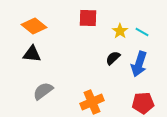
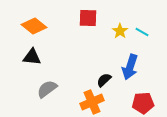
black triangle: moved 3 px down
black semicircle: moved 9 px left, 22 px down
blue arrow: moved 9 px left, 3 px down
gray semicircle: moved 4 px right, 2 px up
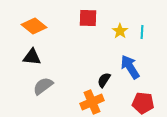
cyan line: rotated 64 degrees clockwise
blue arrow: rotated 130 degrees clockwise
black semicircle: rotated 14 degrees counterclockwise
gray semicircle: moved 4 px left, 3 px up
red pentagon: rotated 10 degrees clockwise
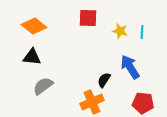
yellow star: rotated 21 degrees counterclockwise
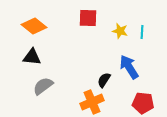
blue arrow: moved 1 px left
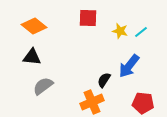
cyan line: moved 1 px left; rotated 48 degrees clockwise
blue arrow: moved 1 px up; rotated 110 degrees counterclockwise
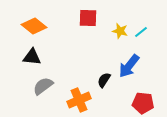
orange cross: moved 13 px left, 2 px up
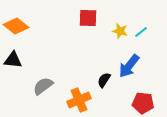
orange diamond: moved 18 px left
black triangle: moved 19 px left, 3 px down
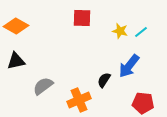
red square: moved 6 px left
orange diamond: rotated 10 degrees counterclockwise
black triangle: moved 3 px right, 1 px down; rotated 18 degrees counterclockwise
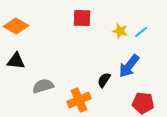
black triangle: rotated 18 degrees clockwise
gray semicircle: rotated 20 degrees clockwise
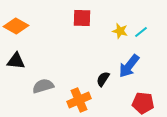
black semicircle: moved 1 px left, 1 px up
